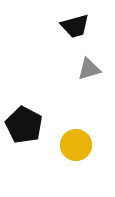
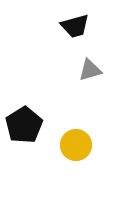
gray triangle: moved 1 px right, 1 px down
black pentagon: rotated 12 degrees clockwise
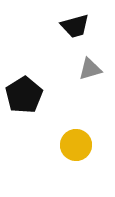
gray triangle: moved 1 px up
black pentagon: moved 30 px up
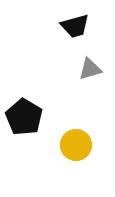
black pentagon: moved 22 px down; rotated 9 degrees counterclockwise
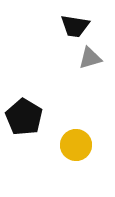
black trapezoid: rotated 24 degrees clockwise
gray triangle: moved 11 px up
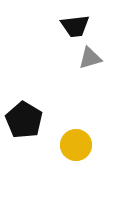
black trapezoid: rotated 16 degrees counterclockwise
black pentagon: moved 3 px down
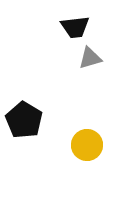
black trapezoid: moved 1 px down
yellow circle: moved 11 px right
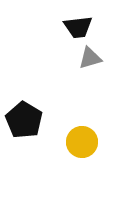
black trapezoid: moved 3 px right
yellow circle: moved 5 px left, 3 px up
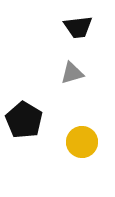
gray triangle: moved 18 px left, 15 px down
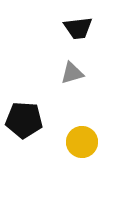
black trapezoid: moved 1 px down
black pentagon: rotated 27 degrees counterclockwise
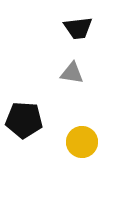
gray triangle: rotated 25 degrees clockwise
